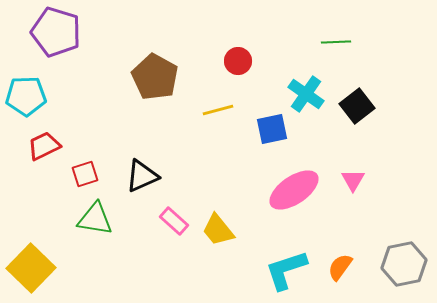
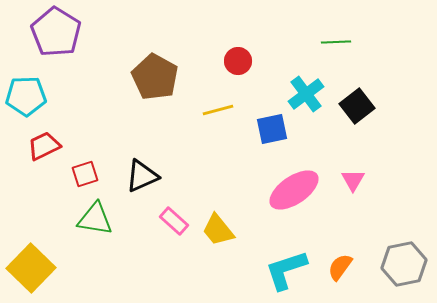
purple pentagon: rotated 15 degrees clockwise
cyan cross: rotated 18 degrees clockwise
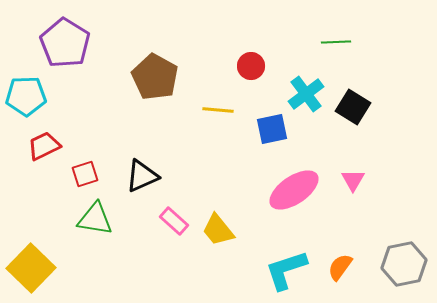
purple pentagon: moved 9 px right, 11 px down
red circle: moved 13 px right, 5 px down
black square: moved 4 px left, 1 px down; rotated 20 degrees counterclockwise
yellow line: rotated 20 degrees clockwise
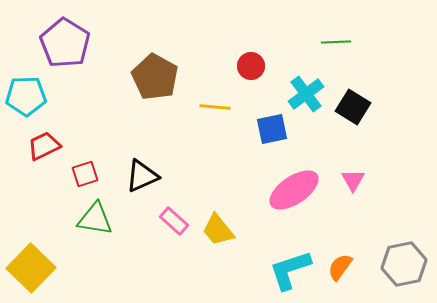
yellow line: moved 3 px left, 3 px up
cyan L-shape: moved 4 px right
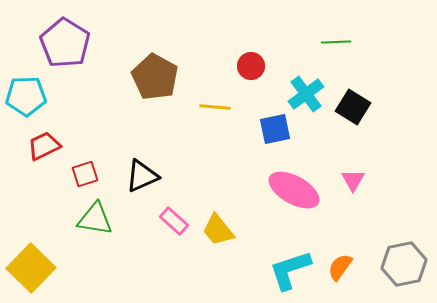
blue square: moved 3 px right
pink ellipse: rotated 63 degrees clockwise
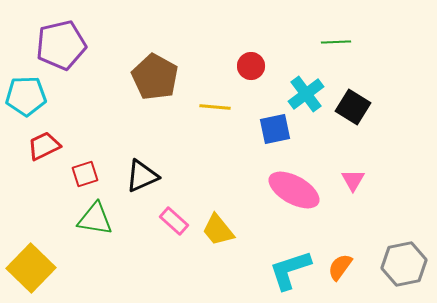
purple pentagon: moved 4 px left, 2 px down; rotated 27 degrees clockwise
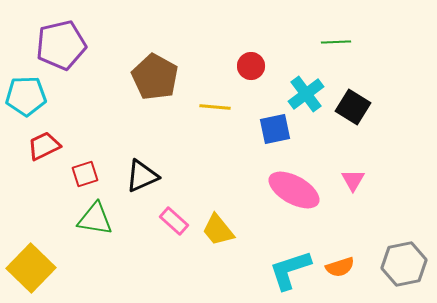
orange semicircle: rotated 144 degrees counterclockwise
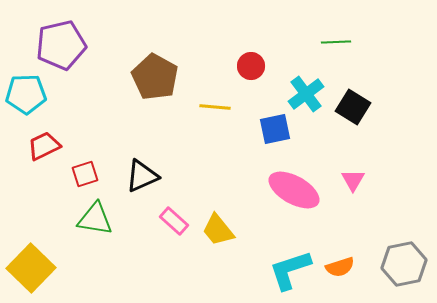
cyan pentagon: moved 2 px up
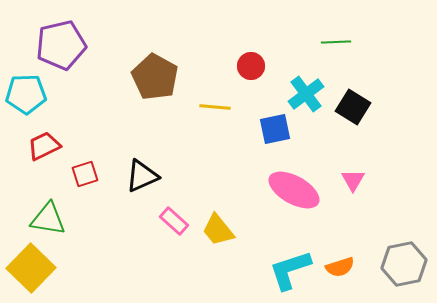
green triangle: moved 47 px left
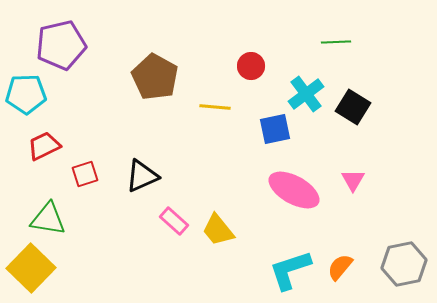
orange semicircle: rotated 148 degrees clockwise
